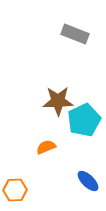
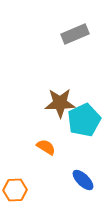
gray rectangle: rotated 44 degrees counterclockwise
brown star: moved 2 px right, 2 px down
orange semicircle: rotated 54 degrees clockwise
blue ellipse: moved 5 px left, 1 px up
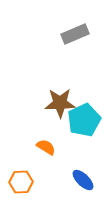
orange hexagon: moved 6 px right, 8 px up
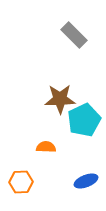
gray rectangle: moved 1 px left, 1 px down; rotated 68 degrees clockwise
brown star: moved 4 px up
orange semicircle: rotated 30 degrees counterclockwise
blue ellipse: moved 3 px right, 1 px down; rotated 65 degrees counterclockwise
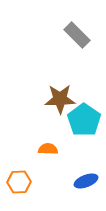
gray rectangle: moved 3 px right
cyan pentagon: rotated 12 degrees counterclockwise
orange semicircle: moved 2 px right, 2 px down
orange hexagon: moved 2 px left
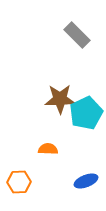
cyan pentagon: moved 2 px right, 7 px up; rotated 12 degrees clockwise
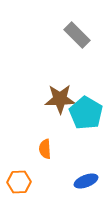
cyan pentagon: rotated 16 degrees counterclockwise
orange semicircle: moved 3 px left; rotated 96 degrees counterclockwise
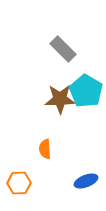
gray rectangle: moved 14 px left, 14 px down
cyan pentagon: moved 22 px up
orange hexagon: moved 1 px down
